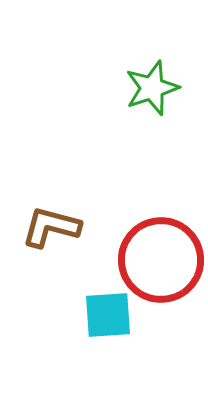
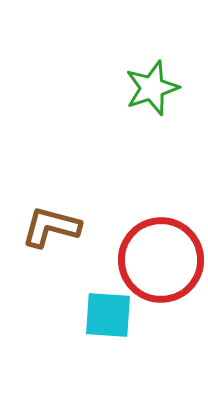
cyan square: rotated 8 degrees clockwise
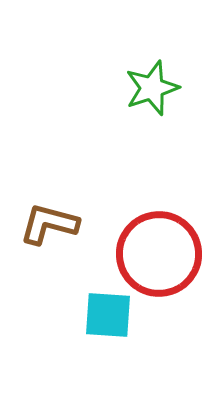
brown L-shape: moved 2 px left, 3 px up
red circle: moved 2 px left, 6 px up
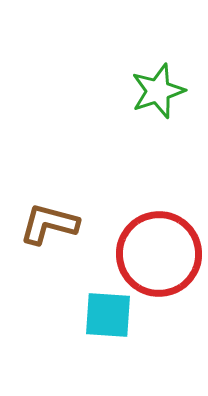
green star: moved 6 px right, 3 px down
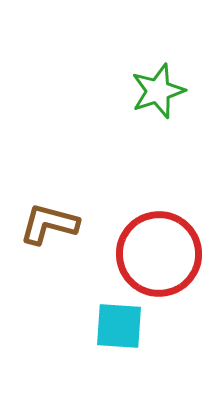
cyan square: moved 11 px right, 11 px down
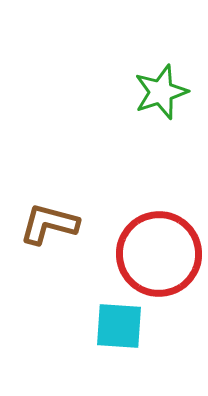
green star: moved 3 px right, 1 px down
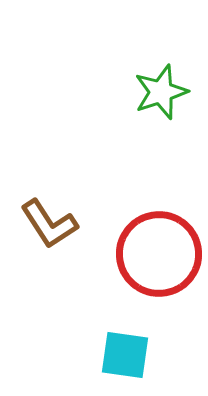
brown L-shape: rotated 138 degrees counterclockwise
cyan square: moved 6 px right, 29 px down; rotated 4 degrees clockwise
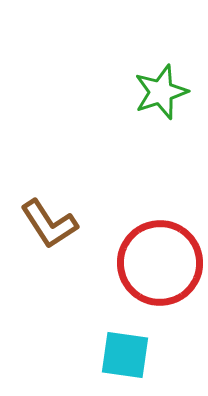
red circle: moved 1 px right, 9 px down
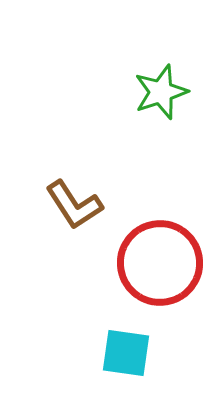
brown L-shape: moved 25 px right, 19 px up
cyan square: moved 1 px right, 2 px up
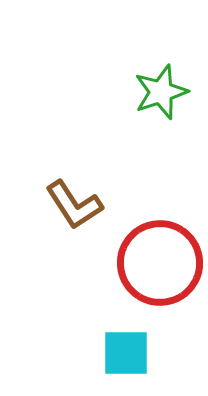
cyan square: rotated 8 degrees counterclockwise
